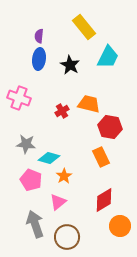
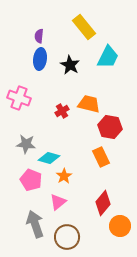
blue ellipse: moved 1 px right
red diamond: moved 1 px left, 3 px down; rotated 20 degrees counterclockwise
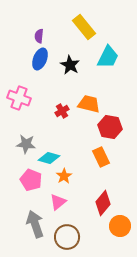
blue ellipse: rotated 15 degrees clockwise
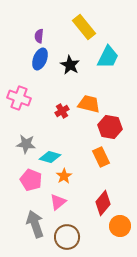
cyan diamond: moved 1 px right, 1 px up
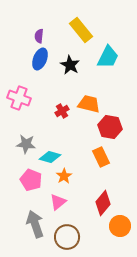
yellow rectangle: moved 3 px left, 3 px down
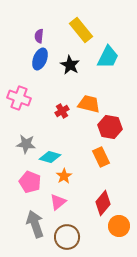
pink pentagon: moved 1 px left, 2 px down
orange circle: moved 1 px left
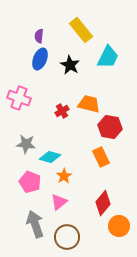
pink triangle: moved 1 px right
